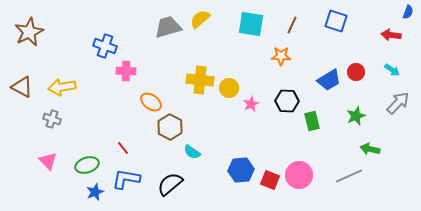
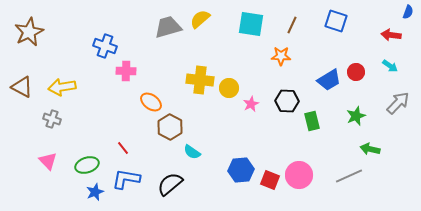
cyan arrow: moved 2 px left, 4 px up
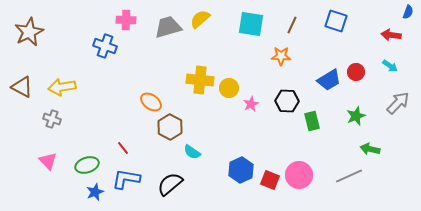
pink cross: moved 51 px up
blue hexagon: rotated 20 degrees counterclockwise
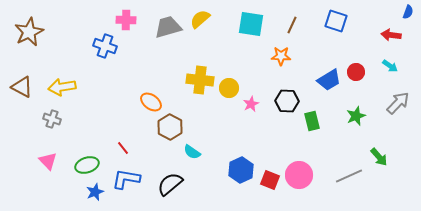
green arrow: moved 9 px right, 8 px down; rotated 144 degrees counterclockwise
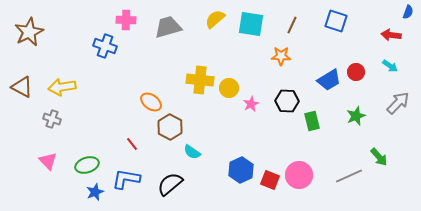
yellow semicircle: moved 15 px right
red line: moved 9 px right, 4 px up
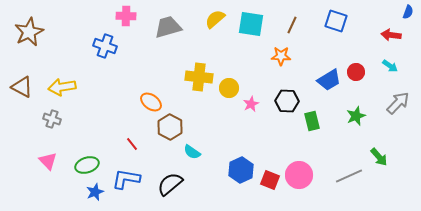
pink cross: moved 4 px up
yellow cross: moved 1 px left, 3 px up
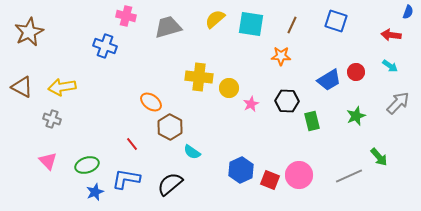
pink cross: rotated 12 degrees clockwise
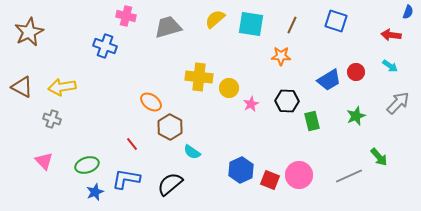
pink triangle: moved 4 px left
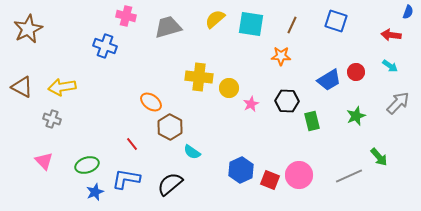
brown star: moved 1 px left, 3 px up
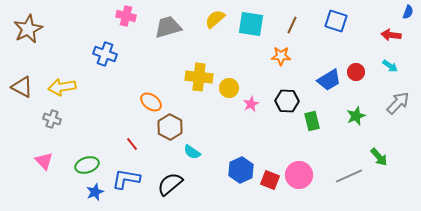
blue cross: moved 8 px down
